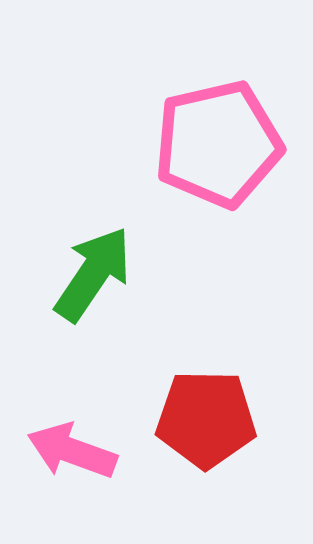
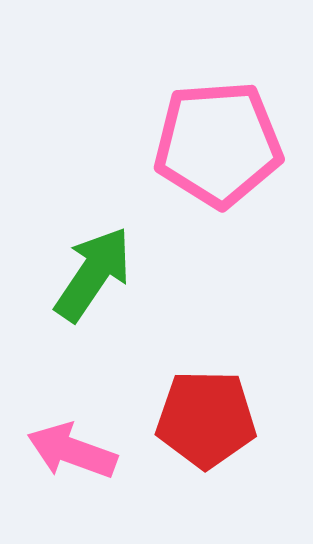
pink pentagon: rotated 9 degrees clockwise
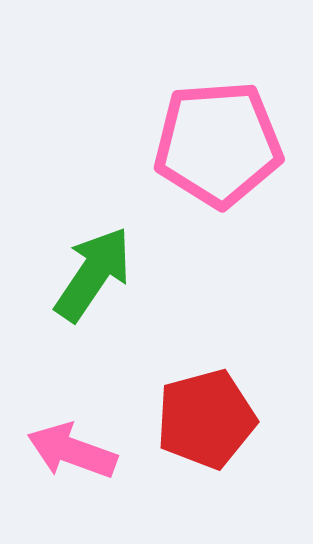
red pentagon: rotated 16 degrees counterclockwise
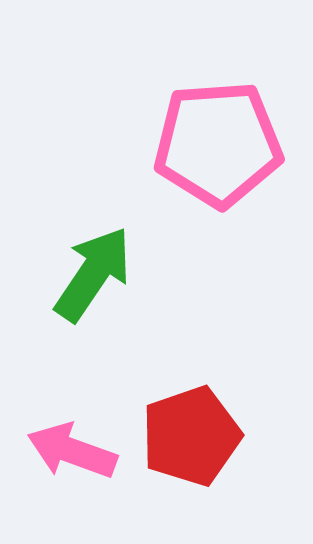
red pentagon: moved 15 px left, 17 px down; rotated 4 degrees counterclockwise
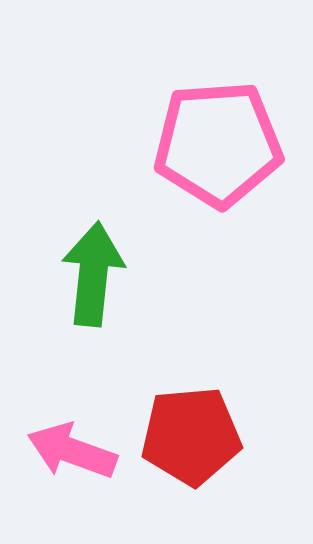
green arrow: rotated 28 degrees counterclockwise
red pentagon: rotated 14 degrees clockwise
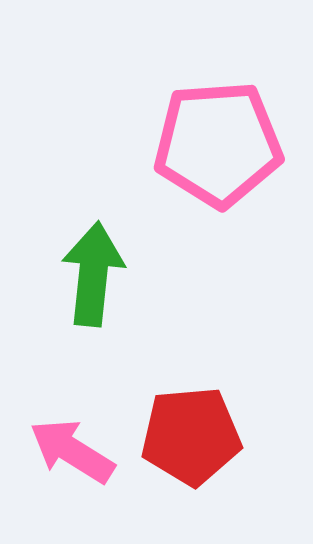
pink arrow: rotated 12 degrees clockwise
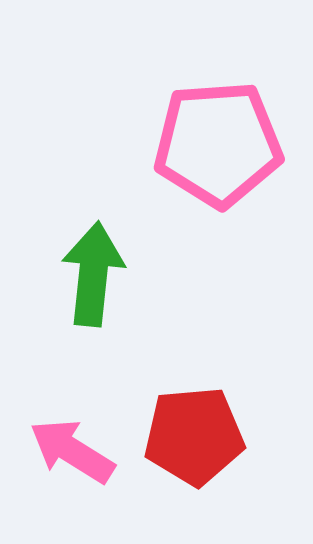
red pentagon: moved 3 px right
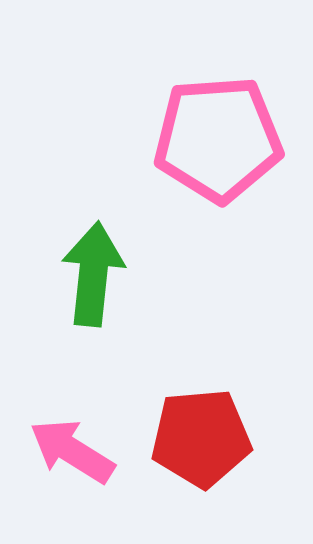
pink pentagon: moved 5 px up
red pentagon: moved 7 px right, 2 px down
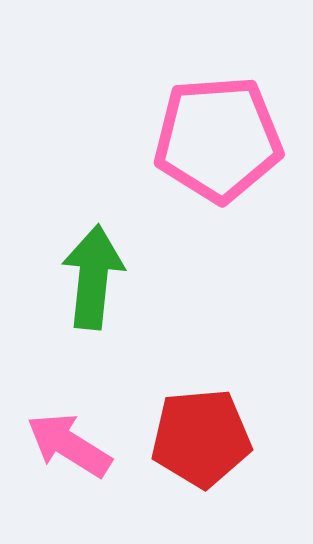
green arrow: moved 3 px down
pink arrow: moved 3 px left, 6 px up
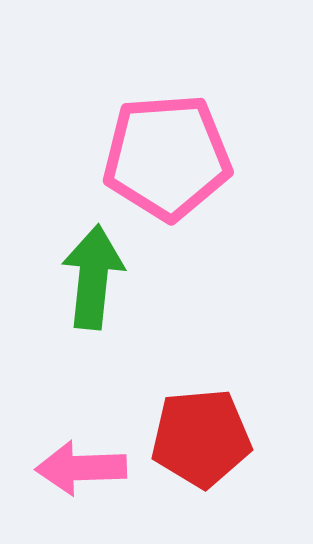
pink pentagon: moved 51 px left, 18 px down
pink arrow: moved 12 px right, 23 px down; rotated 34 degrees counterclockwise
